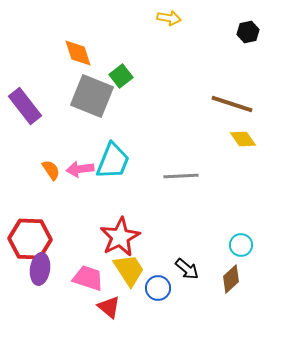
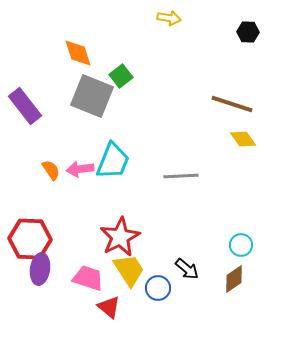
black hexagon: rotated 15 degrees clockwise
brown diamond: moved 3 px right; rotated 8 degrees clockwise
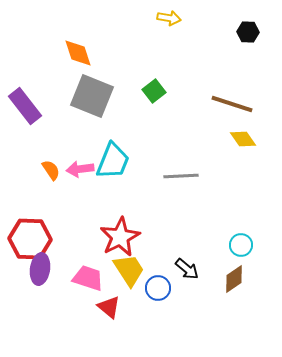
green square: moved 33 px right, 15 px down
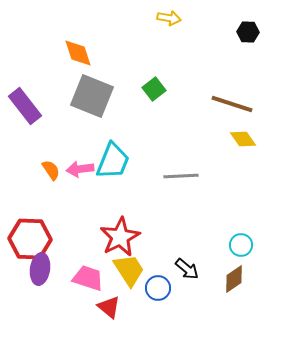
green square: moved 2 px up
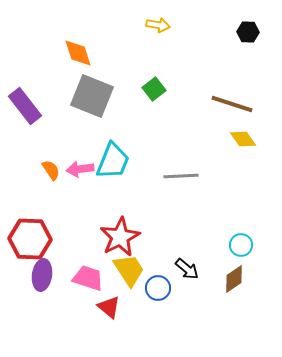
yellow arrow: moved 11 px left, 7 px down
purple ellipse: moved 2 px right, 6 px down
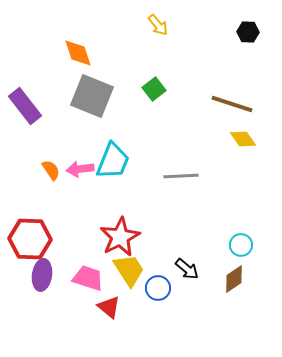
yellow arrow: rotated 40 degrees clockwise
